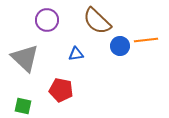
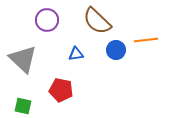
blue circle: moved 4 px left, 4 px down
gray triangle: moved 2 px left, 1 px down
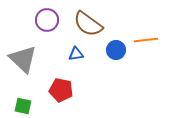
brown semicircle: moved 9 px left, 3 px down; rotated 8 degrees counterclockwise
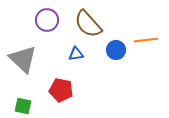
brown semicircle: rotated 12 degrees clockwise
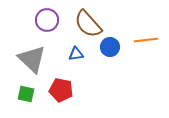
blue circle: moved 6 px left, 3 px up
gray triangle: moved 9 px right
green square: moved 3 px right, 12 px up
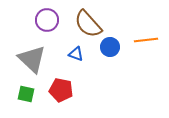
blue triangle: rotated 28 degrees clockwise
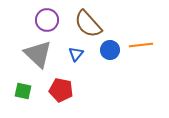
orange line: moved 5 px left, 5 px down
blue circle: moved 3 px down
blue triangle: rotated 49 degrees clockwise
gray triangle: moved 6 px right, 5 px up
green square: moved 3 px left, 3 px up
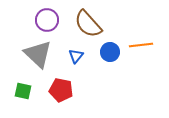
blue circle: moved 2 px down
blue triangle: moved 2 px down
